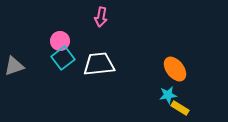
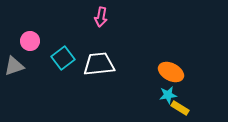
pink circle: moved 30 px left
orange ellipse: moved 4 px left, 3 px down; rotated 25 degrees counterclockwise
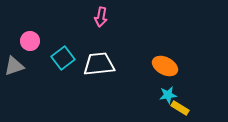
orange ellipse: moved 6 px left, 6 px up
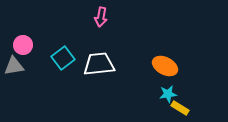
pink circle: moved 7 px left, 4 px down
gray triangle: rotated 10 degrees clockwise
cyan star: moved 1 px up
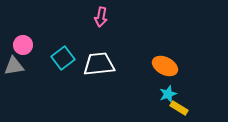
cyan star: rotated 12 degrees counterclockwise
yellow rectangle: moved 1 px left
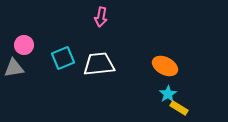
pink circle: moved 1 px right
cyan square: rotated 15 degrees clockwise
gray triangle: moved 2 px down
cyan star: rotated 12 degrees counterclockwise
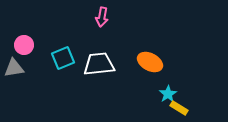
pink arrow: moved 1 px right
orange ellipse: moved 15 px left, 4 px up
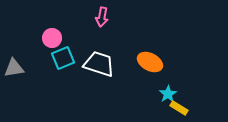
pink circle: moved 28 px right, 7 px up
white trapezoid: rotated 24 degrees clockwise
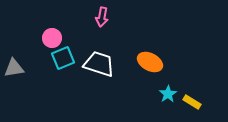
yellow rectangle: moved 13 px right, 6 px up
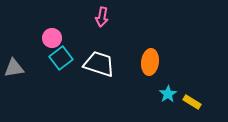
cyan square: moved 2 px left; rotated 15 degrees counterclockwise
orange ellipse: rotated 70 degrees clockwise
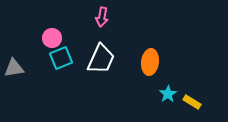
cyan square: rotated 15 degrees clockwise
white trapezoid: moved 2 px right, 5 px up; rotated 96 degrees clockwise
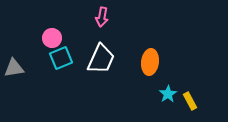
yellow rectangle: moved 2 px left, 1 px up; rotated 30 degrees clockwise
